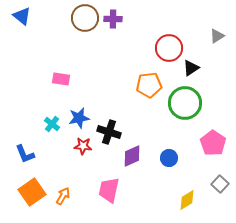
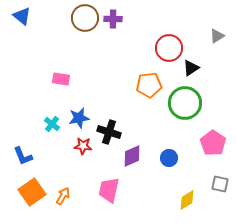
blue L-shape: moved 2 px left, 2 px down
gray square: rotated 30 degrees counterclockwise
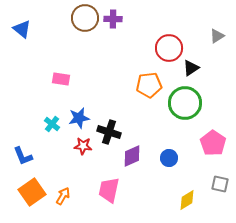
blue triangle: moved 13 px down
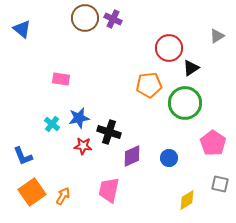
purple cross: rotated 24 degrees clockwise
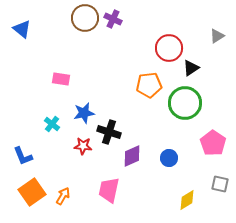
blue star: moved 5 px right, 5 px up
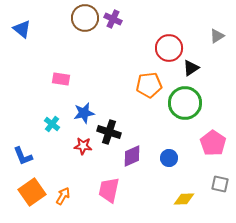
yellow diamond: moved 3 px left, 1 px up; rotated 30 degrees clockwise
